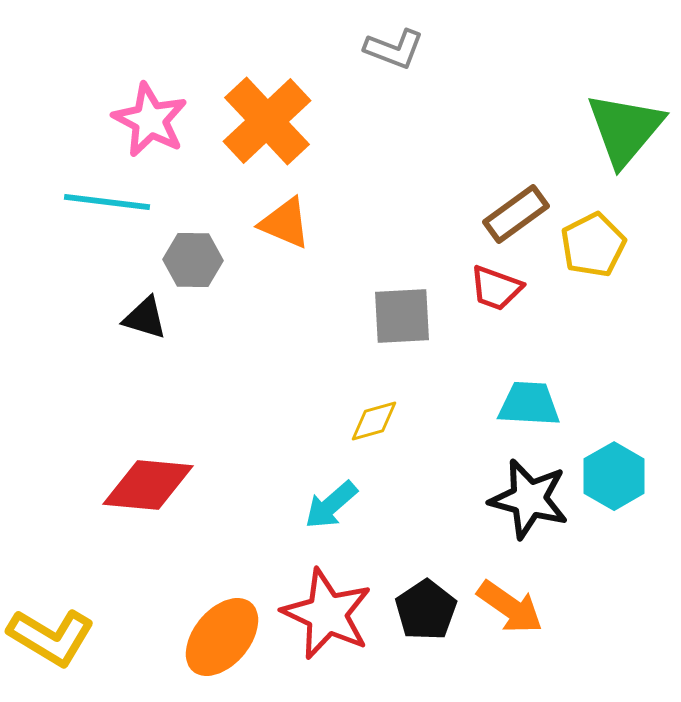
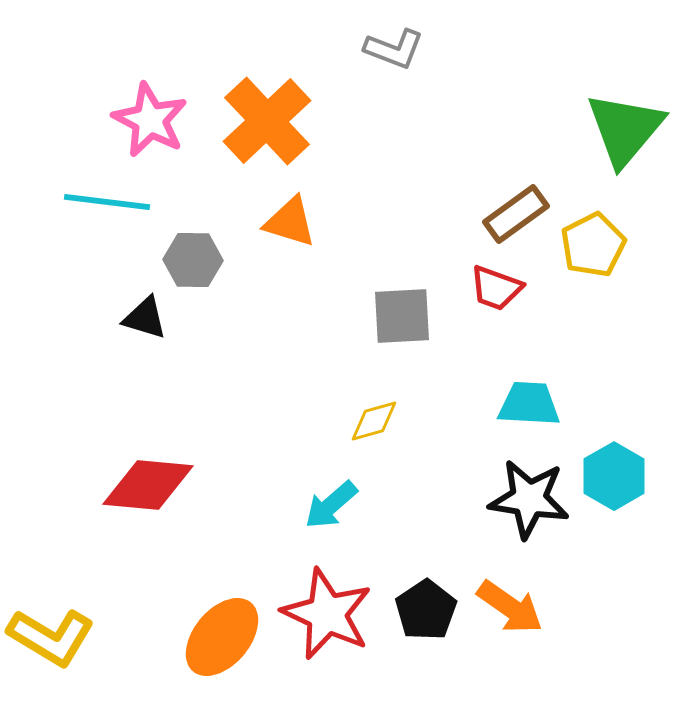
orange triangle: moved 5 px right, 1 px up; rotated 6 degrees counterclockwise
black star: rotated 6 degrees counterclockwise
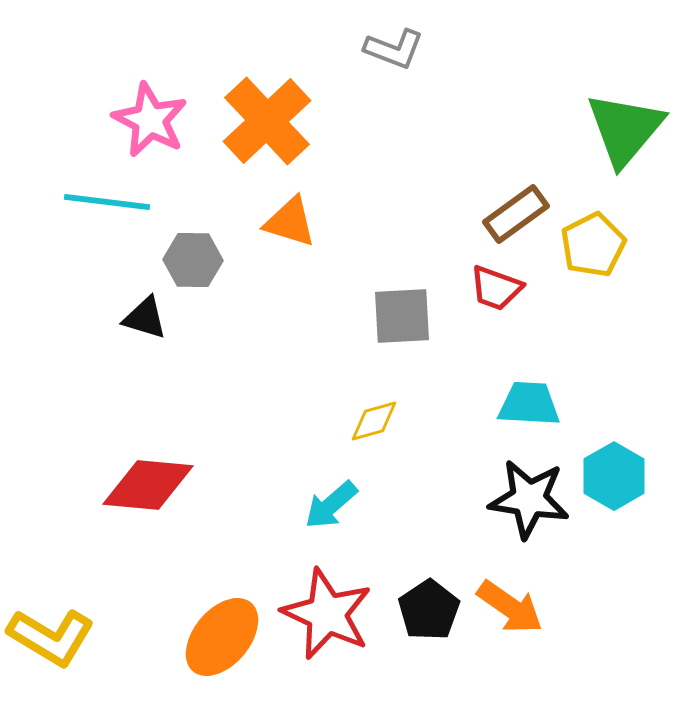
black pentagon: moved 3 px right
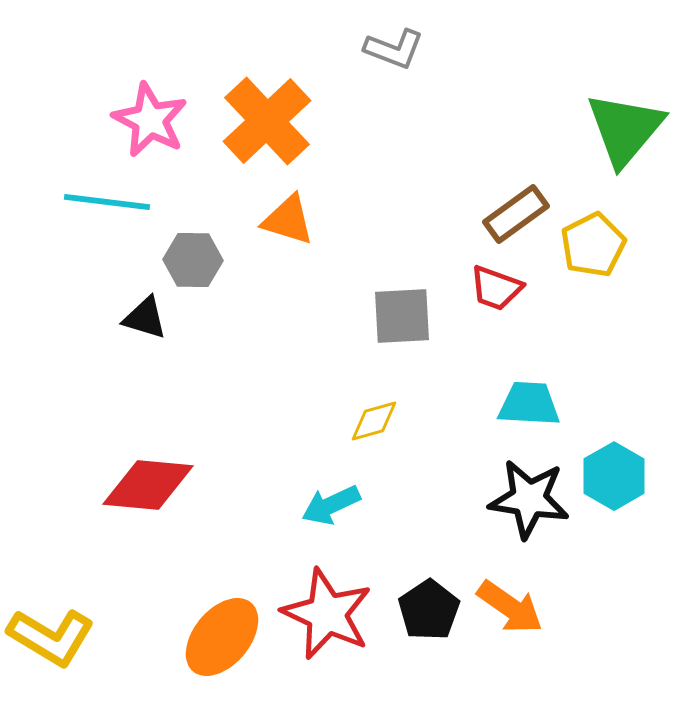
orange triangle: moved 2 px left, 2 px up
cyan arrow: rotated 16 degrees clockwise
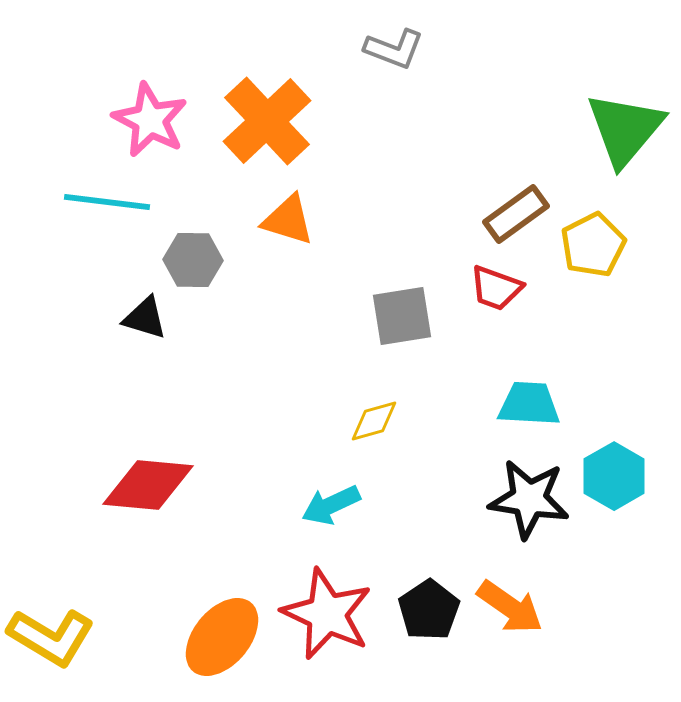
gray square: rotated 6 degrees counterclockwise
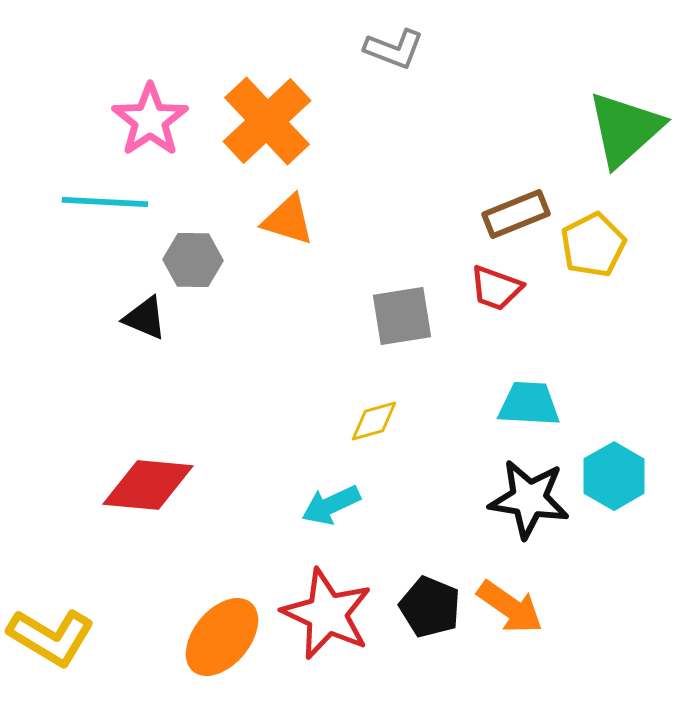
pink star: rotated 10 degrees clockwise
green triangle: rotated 8 degrees clockwise
cyan line: moved 2 px left; rotated 4 degrees counterclockwise
brown rectangle: rotated 14 degrees clockwise
black triangle: rotated 6 degrees clockwise
black pentagon: moved 1 px right, 3 px up; rotated 16 degrees counterclockwise
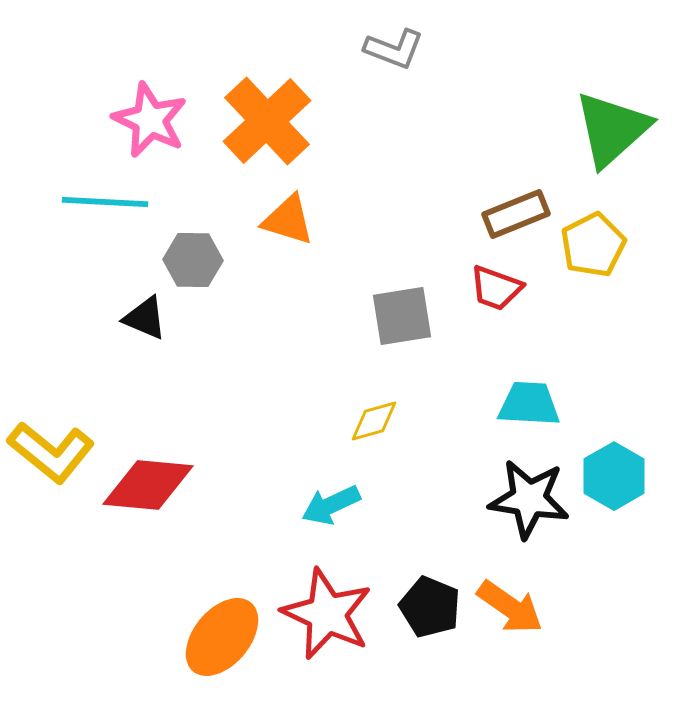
pink star: rotated 12 degrees counterclockwise
green triangle: moved 13 px left
yellow L-shape: moved 185 px up; rotated 8 degrees clockwise
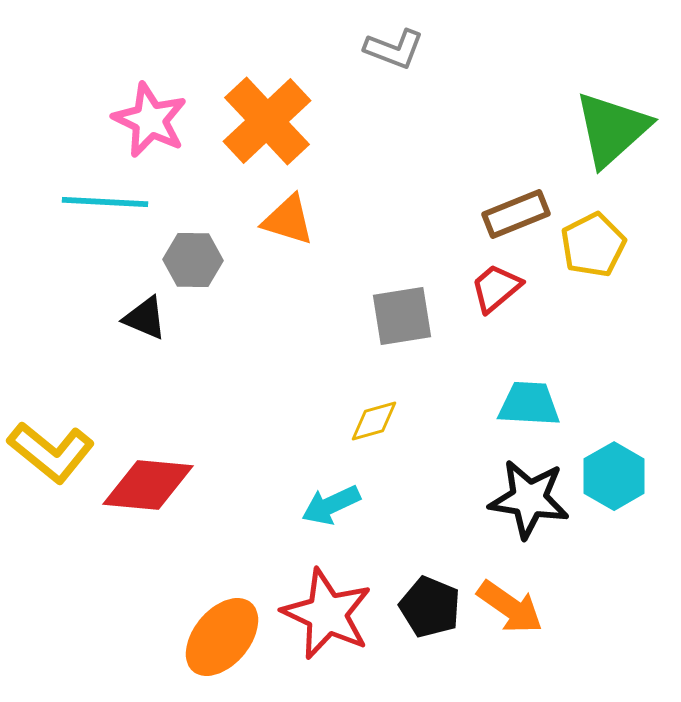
red trapezoid: rotated 120 degrees clockwise
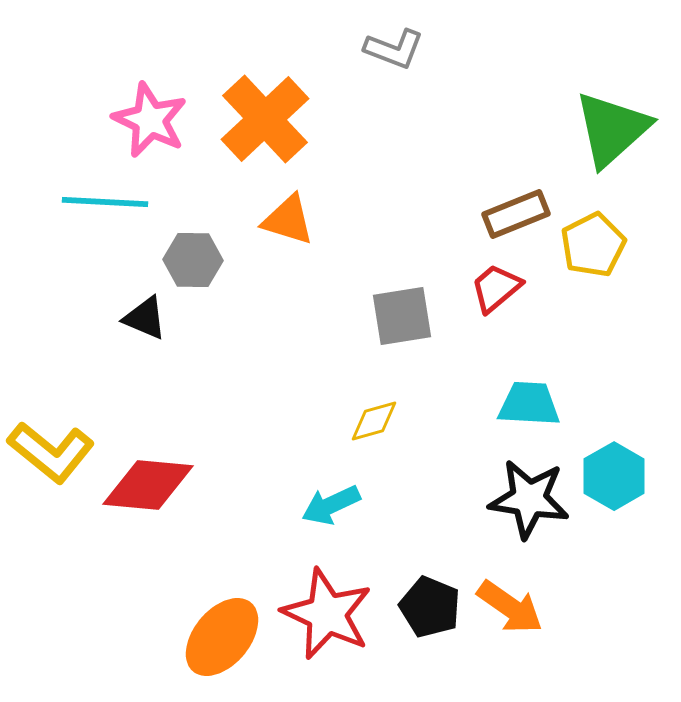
orange cross: moved 2 px left, 2 px up
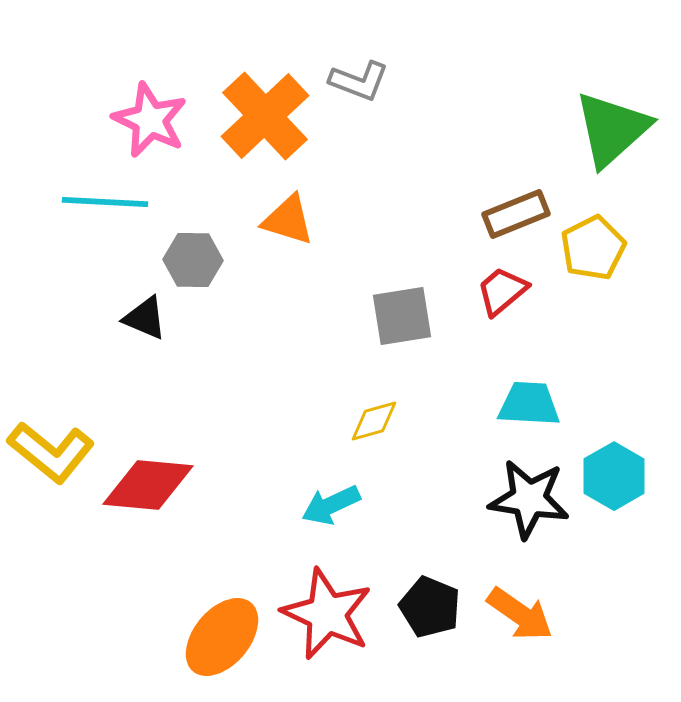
gray L-shape: moved 35 px left, 32 px down
orange cross: moved 3 px up
yellow pentagon: moved 3 px down
red trapezoid: moved 6 px right, 3 px down
orange arrow: moved 10 px right, 7 px down
